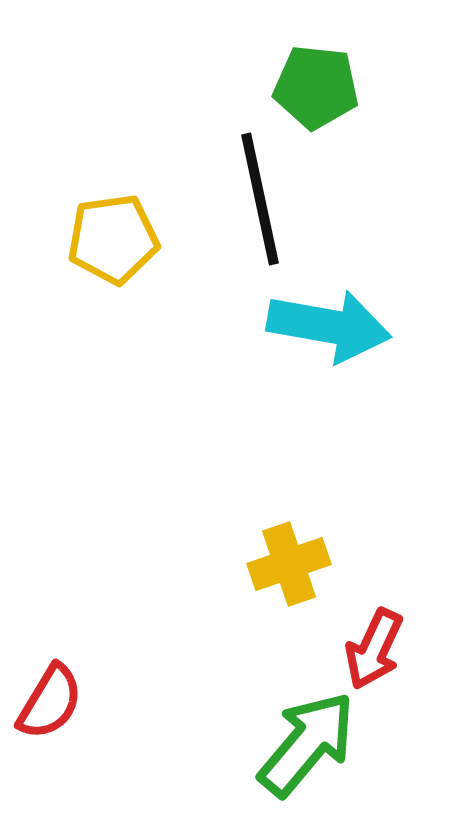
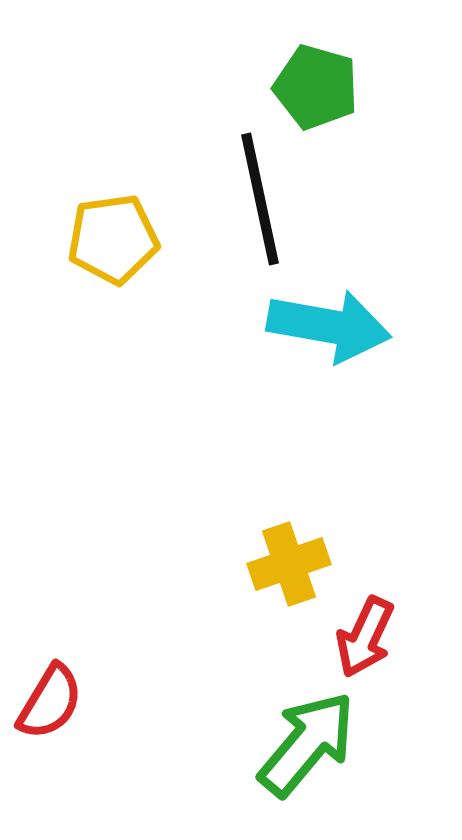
green pentagon: rotated 10 degrees clockwise
red arrow: moved 9 px left, 12 px up
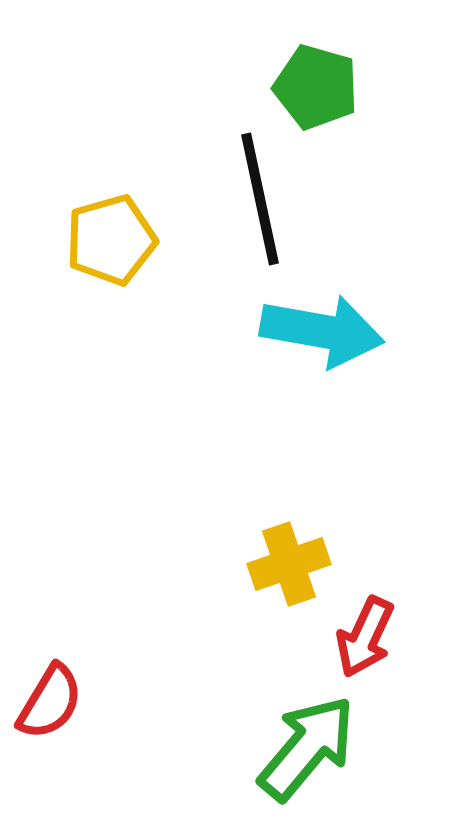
yellow pentagon: moved 2 px left, 1 px down; rotated 8 degrees counterclockwise
cyan arrow: moved 7 px left, 5 px down
green arrow: moved 4 px down
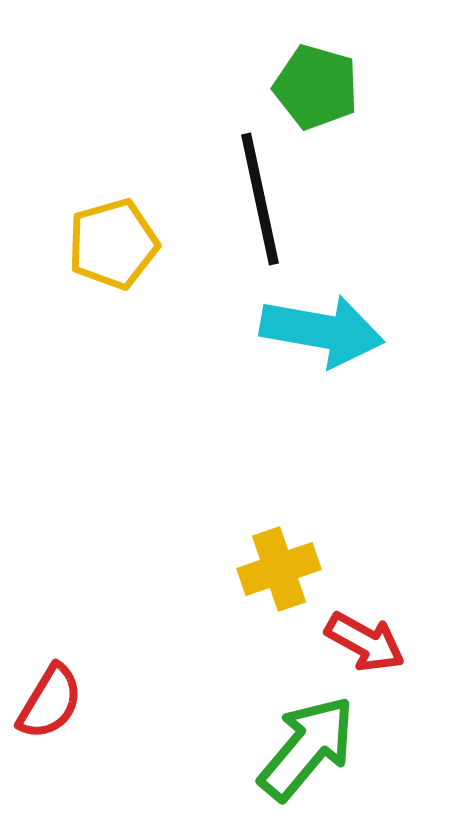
yellow pentagon: moved 2 px right, 4 px down
yellow cross: moved 10 px left, 5 px down
red arrow: moved 5 px down; rotated 86 degrees counterclockwise
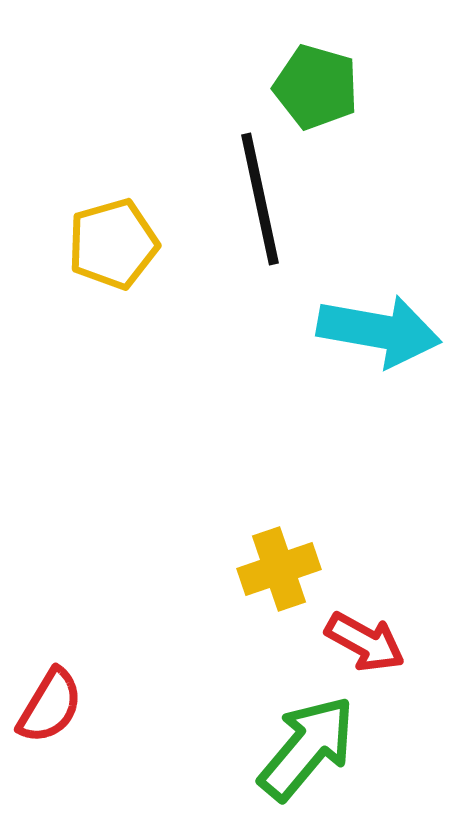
cyan arrow: moved 57 px right
red semicircle: moved 4 px down
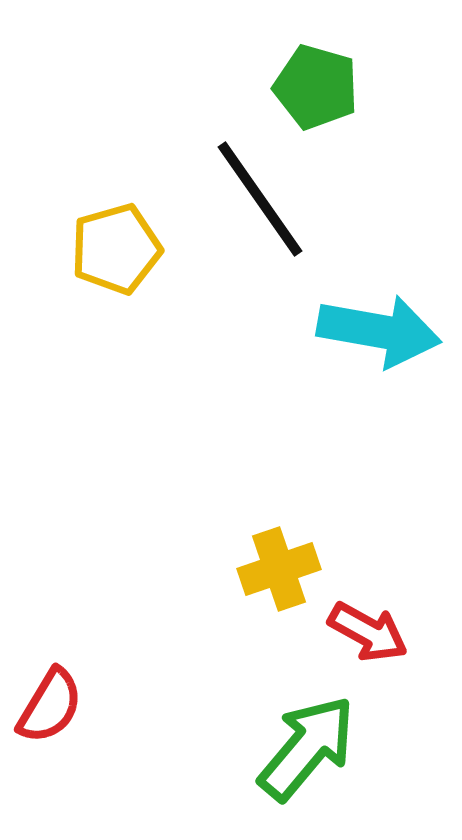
black line: rotated 23 degrees counterclockwise
yellow pentagon: moved 3 px right, 5 px down
red arrow: moved 3 px right, 10 px up
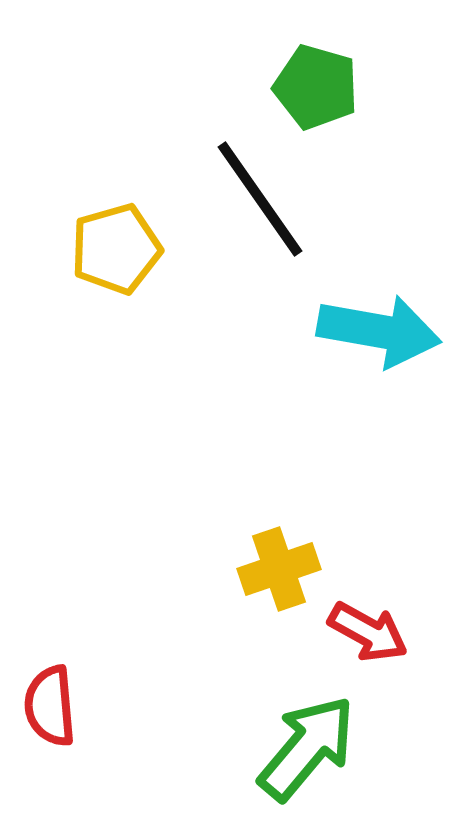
red semicircle: rotated 144 degrees clockwise
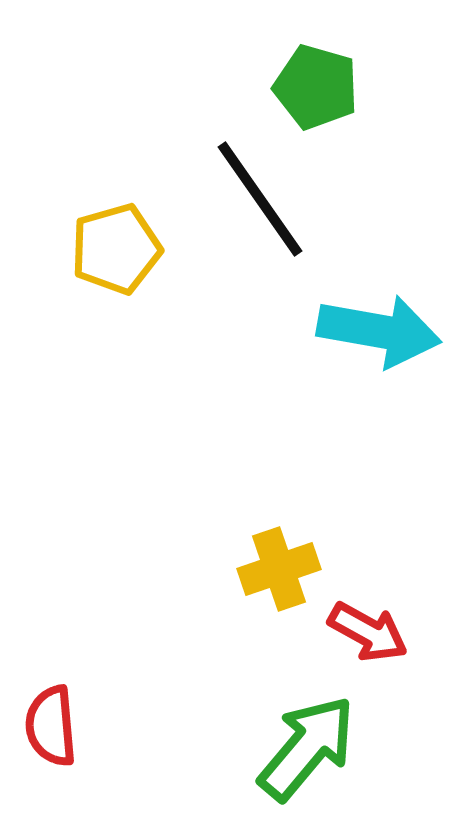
red semicircle: moved 1 px right, 20 px down
